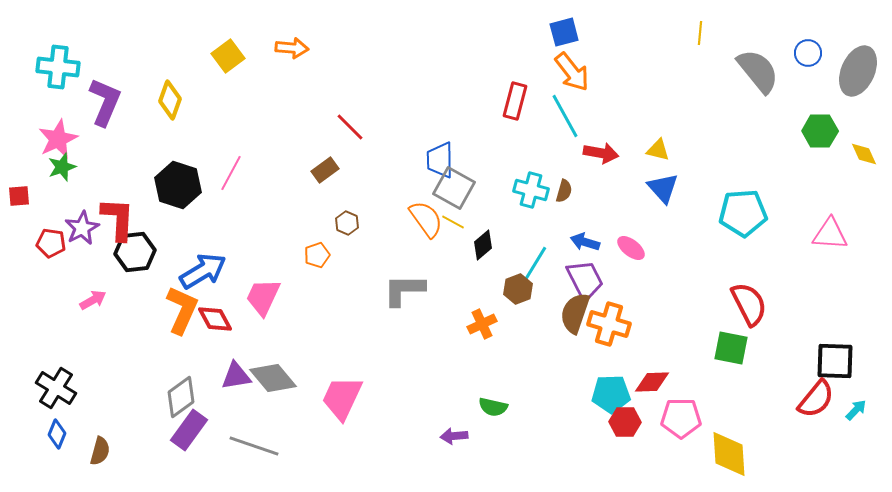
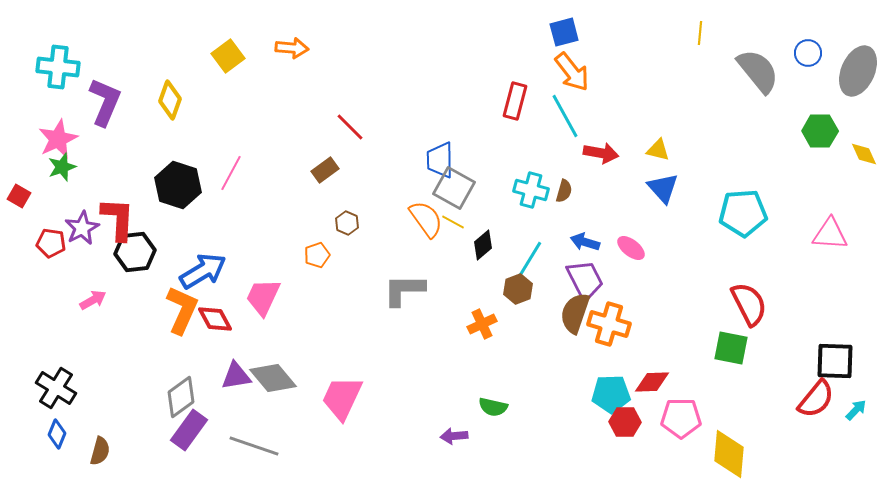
red square at (19, 196): rotated 35 degrees clockwise
cyan line at (535, 264): moved 5 px left, 5 px up
yellow diamond at (729, 454): rotated 9 degrees clockwise
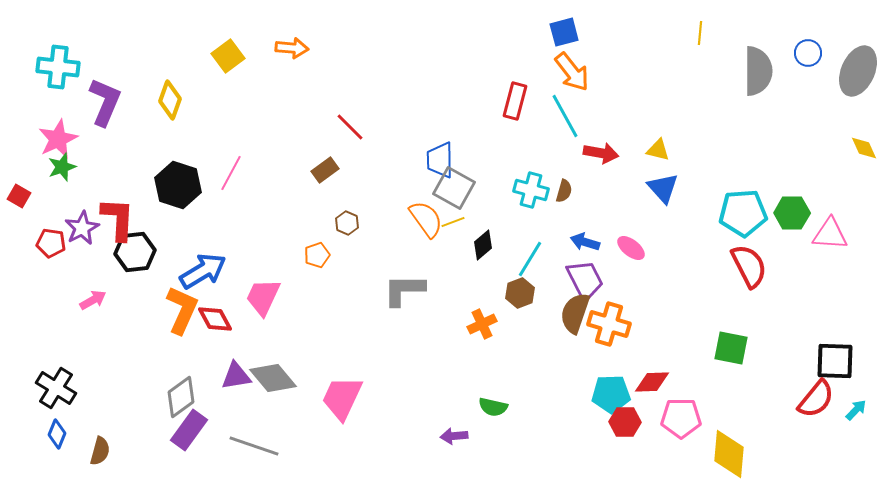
gray semicircle at (758, 71): rotated 39 degrees clockwise
green hexagon at (820, 131): moved 28 px left, 82 px down
yellow diamond at (864, 154): moved 6 px up
yellow line at (453, 222): rotated 50 degrees counterclockwise
brown hexagon at (518, 289): moved 2 px right, 4 px down
red semicircle at (749, 304): moved 38 px up
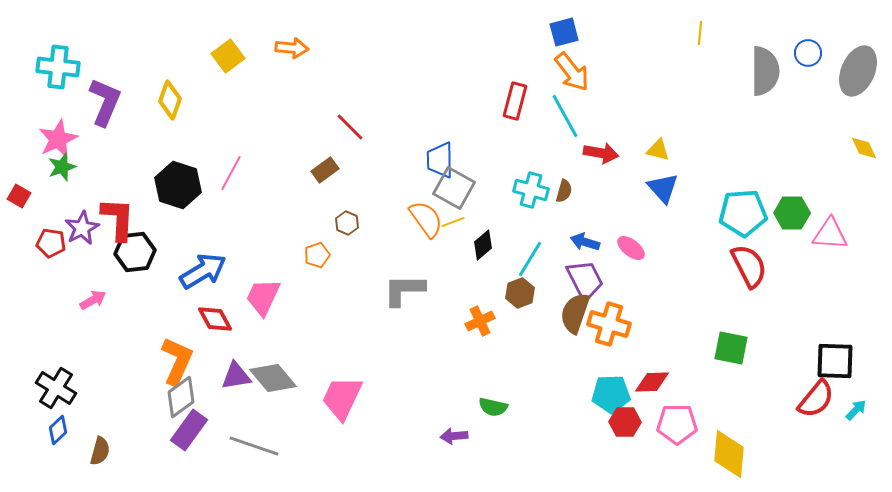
gray semicircle at (758, 71): moved 7 px right
orange L-shape at (182, 310): moved 5 px left, 51 px down
orange cross at (482, 324): moved 2 px left, 3 px up
pink pentagon at (681, 418): moved 4 px left, 6 px down
blue diamond at (57, 434): moved 1 px right, 4 px up; rotated 24 degrees clockwise
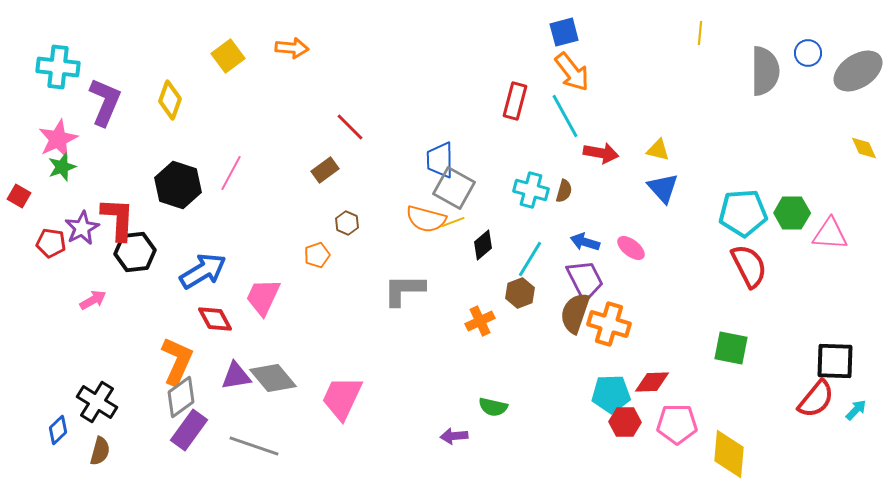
gray ellipse at (858, 71): rotated 33 degrees clockwise
orange semicircle at (426, 219): rotated 141 degrees clockwise
black cross at (56, 388): moved 41 px right, 14 px down
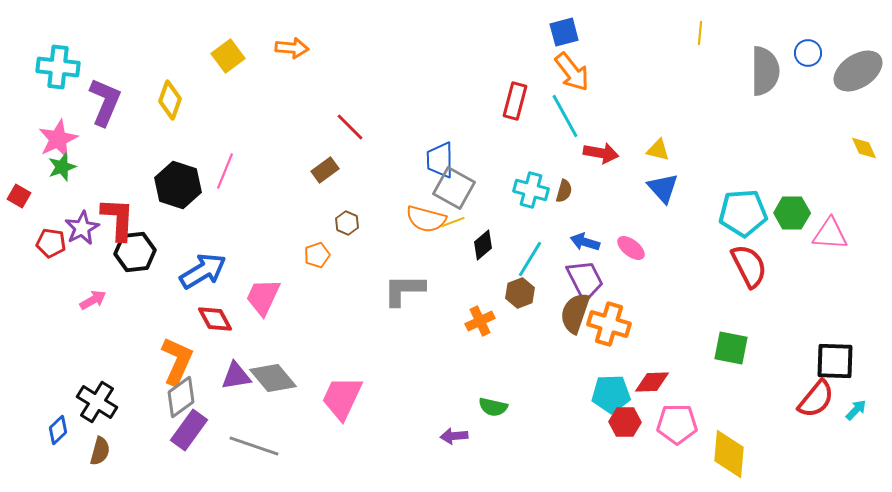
pink line at (231, 173): moved 6 px left, 2 px up; rotated 6 degrees counterclockwise
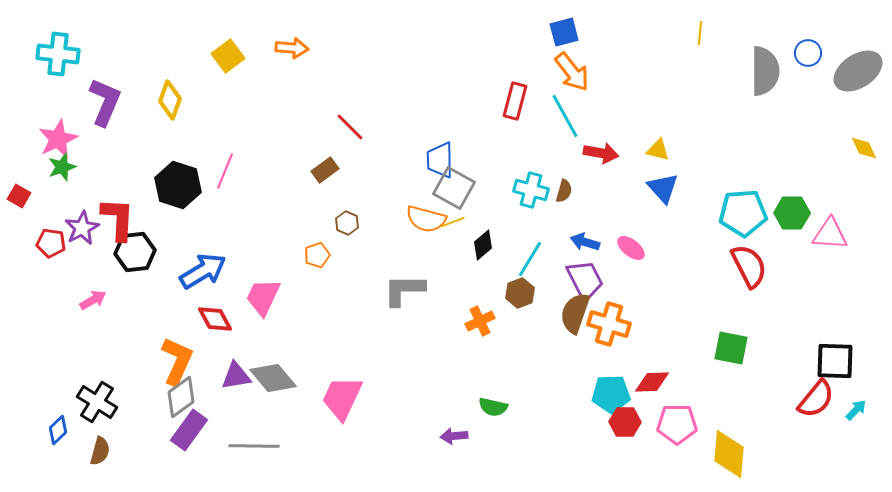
cyan cross at (58, 67): moved 13 px up
gray line at (254, 446): rotated 18 degrees counterclockwise
